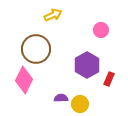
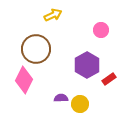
red rectangle: rotated 32 degrees clockwise
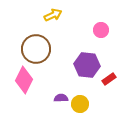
purple hexagon: rotated 25 degrees counterclockwise
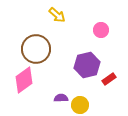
yellow arrow: moved 4 px right; rotated 66 degrees clockwise
purple hexagon: rotated 20 degrees counterclockwise
pink diamond: rotated 28 degrees clockwise
yellow circle: moved 1 px down
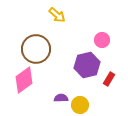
pink circle: moved 1 px right, 10 px down
red rectangle: rotated 24 degrees counterclockwise
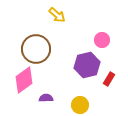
purple semicircle: moved 15 px left
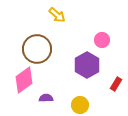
brown circle: moved 1 px right
purple hexagon: rotated 15 degrees counterclockwise
red rectangle: moved 7 px right, 5 px down
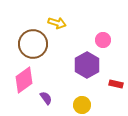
yellow arrow: moved 8 px down; rotated 24 degrees counterclockwise
pink circle: moved 1 px right
brown circle: moved 4 px left, 5 px up
red rectangle: rotated 72 degrees clockwise
purple semicircle: rotated 56 degrees clockwise
yellow circle: moved 2 px right
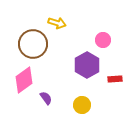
red rectangle: moved 1 px left, 5 px up; rotated 16 degrees counterclockwise
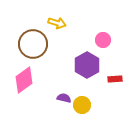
purple semicircle: moved 18 px right; rotated 40 degrees counterclockwise
